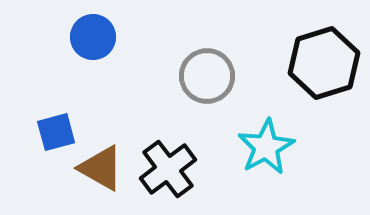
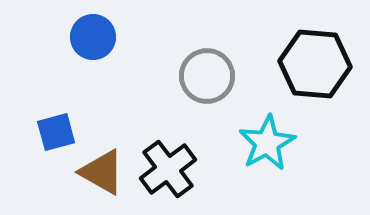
black hexagon: moved 9 px left, 1 px down; rotated 22 degrees clockwise
cyan star: moved 1 px right, 4 px up
brown triangle: moved 1 px right, 4 px down
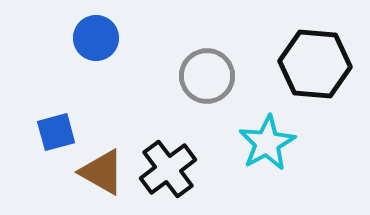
blue circle: moved 3 px right, 1 px down
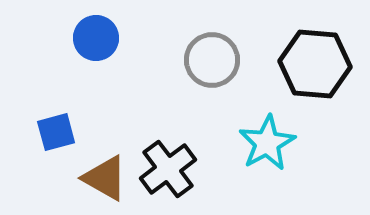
gray circle: moved 5 px right, 16 px up
brown triangle: moved 3 px right, 6 px down
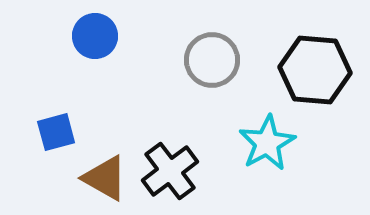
blue circle: moved 1 px left, 2 px up
black hexagon: moved 6 px down
black cross: moved 2 px right, 2 px down
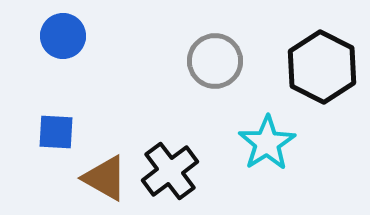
blue circle: moved 32 px left
gray circle: moved 3 px right, 1 px down
black hexagon: moved 7 px right, 3 px up; rotated 22 degrees clockwise
blue square: rotated 18 degrees clockwise
cyan star: rotated 4 degrees counterclockwise
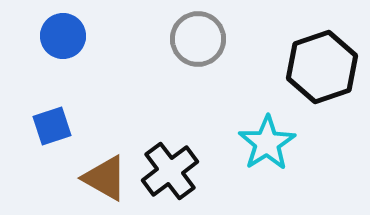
gray circle: moved 17 px left, 22 px up
black hexagon: rotated 14 degrees clockwise
blue square: moved 4 px left, 6 px up; rotated 21 degrees counterclockwise
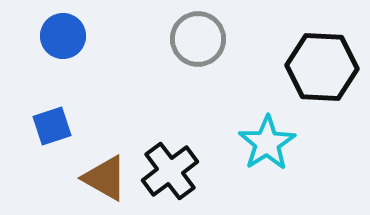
black hexagon: rotated 22 degrees clockwise
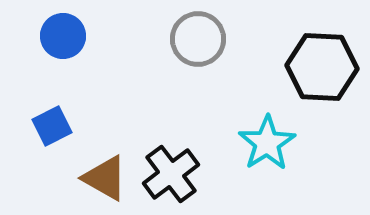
blue square: rotated 9 degrees counterclockwise
black cross: moved 1 px right, 3 px down
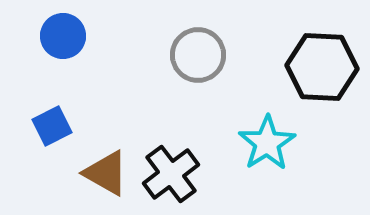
gray circle: moved 16 px down
brown triangle: moved 1 px right, 5 px up
